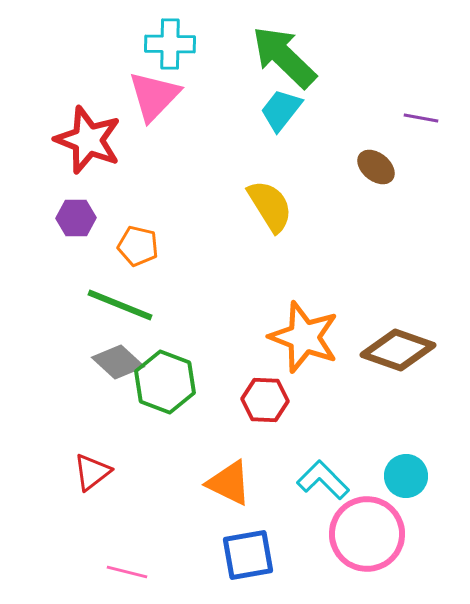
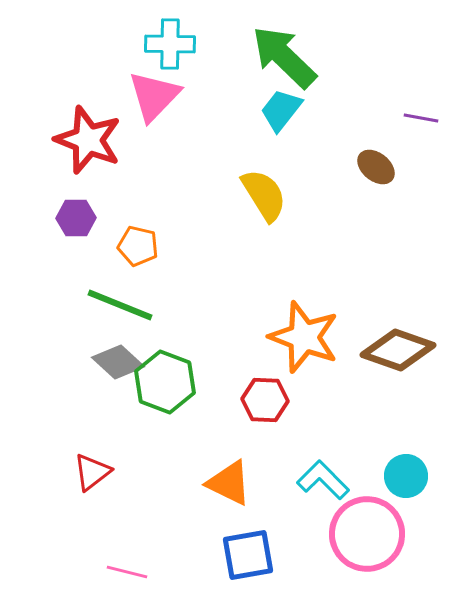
yellow semicircle: moved 6 px left, 11 px up
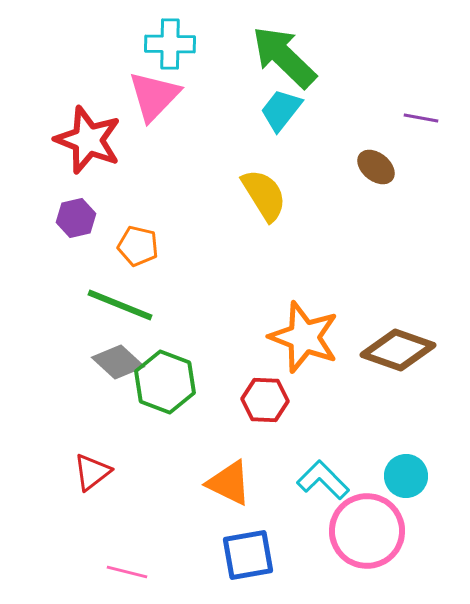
purple hexagon: rotated 12 degrees counterclockwise
pink circle: moved 3 px up
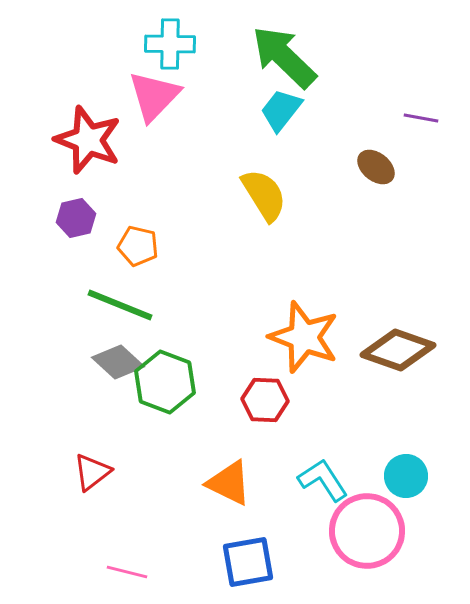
cyan L-shape: rotated 12 degrees clockwise
blue square: moved 7 px down
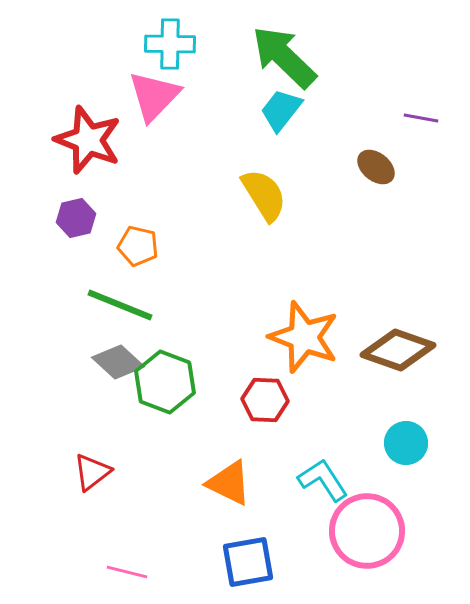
cyan circle: moved 33 px up
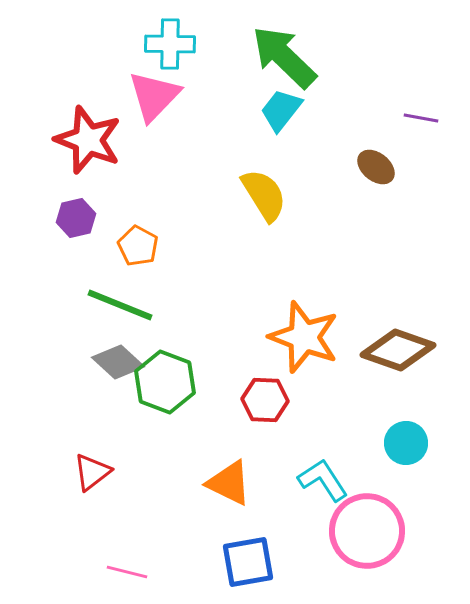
orange pentagon: rotated 15 degrees clockwise
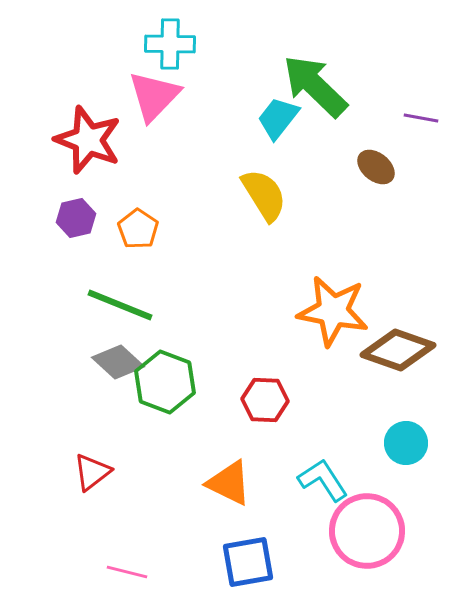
green arrow: moved 31 px right, 29 px down
cyan trapezoid: moved 3 px left, 8 px down
orange pentagon: moved 17 px up; rotated 6 degrees clockwise
orange star: moved 29 px right, 26 px up; rotated 10 degrees counterclockwise
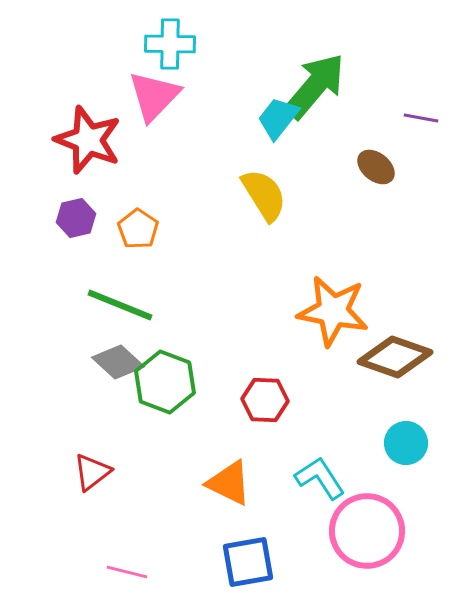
green arrow: rotated 86 degrees clockwise
brown diamond: moved 3 px left, 7 px down
cyan L-shape: moved 3 px left, 2 px up
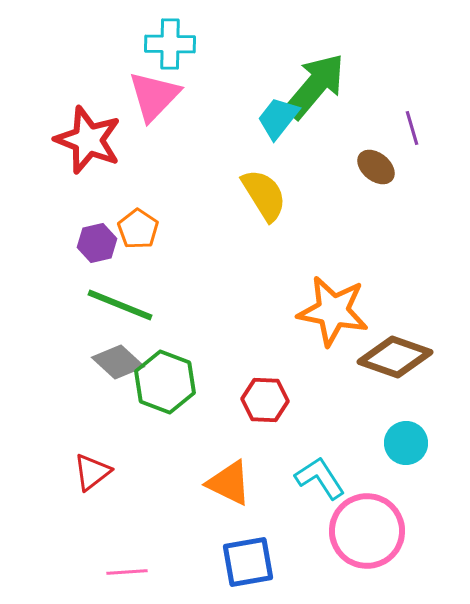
purple line: moved 9 px left, 10 px down; rotated 64 degrees clockwise
purple hexagon: moved 21 px right, 25 px down
pink line: rotated 18 degrees counterclockwise
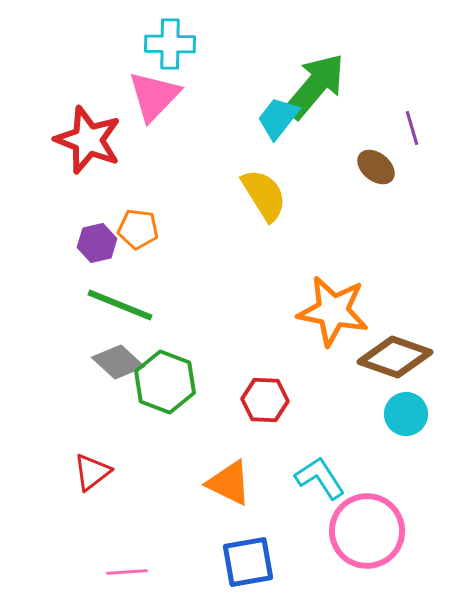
orange pentagon: rotated 27 degrees counterclockwise
cyan circle: moved 29 px up
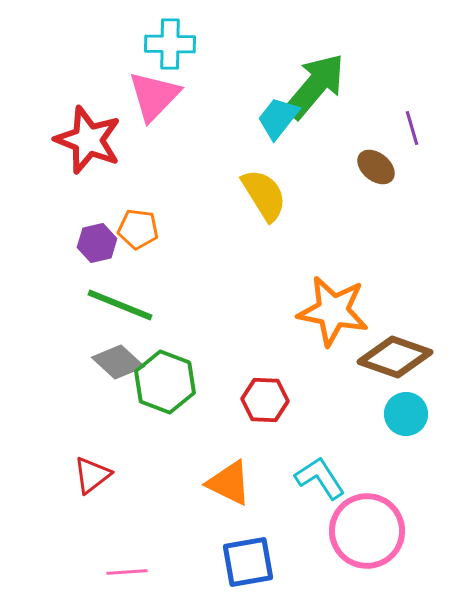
red triangle: moved 3 px down
